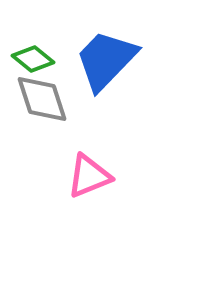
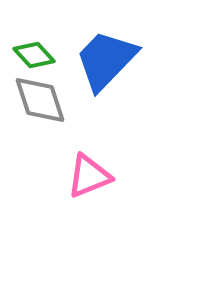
green diamond: moved 1 px right, 4 px up; rotated 9 degrees clockwise
gray diamond: moved 2 px left, 1 px down
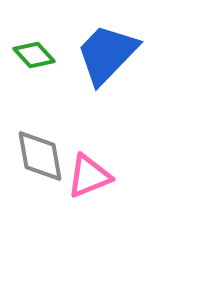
blue trapezoid: moved 1 px right, 6 px up
gray diamond: moved 56 px down; rotated 8 degrees clockwise
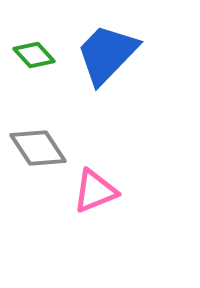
gray diamond: moved 2 px left, 8 px up; rotated 24 degrees counterclockwise
pink triangle: moved 6 px right, 15 px down
